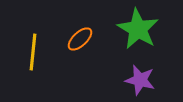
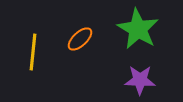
purple star: rotated 12 degrees counterclockwise
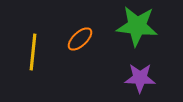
green star: moved 1 px left, 3 px up; rotated 24 degrees counterclockwise
purple star: moved 2 px up
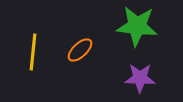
orange ellipse: moved 11 px down
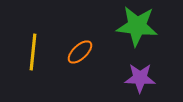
orange ellipse: moved 2 px down
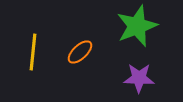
green star: rotated 27 degrees counterclockwise
purple star: moved 1 px left
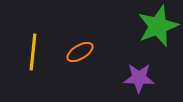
green star: moved 21 px right
orange ellipse: rotated 12 degrees clockwise
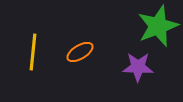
purple star: moved 1 px left, 11 px up
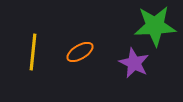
green star: moved 3 px left; rotated 18 degrees clockwise
purple star: moved 4 px left, 4 px up; rotated 24 degrees clockwise
